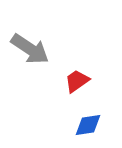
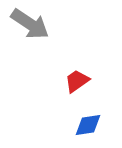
gray arrow: moved 25 px up
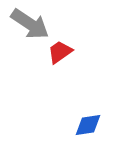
red trapezoid: moved 17 px left, 29 px up
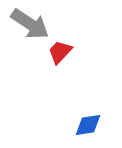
red trapezoid: rotated 12 degrees counterclockwise
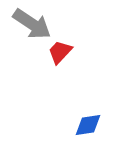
gray arrow: moved 2 px right
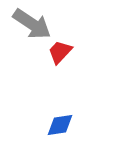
blue diamond: moved 28 px left
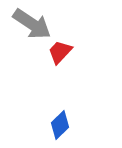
blue diamond: rotated 36 degrees counterclockwise
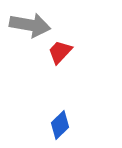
gray arrow: moved 2 px left, 1 px down; rotated 24 degrees counterclockwise
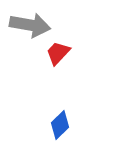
red trapezoid: moved 2 px left, 1 px down
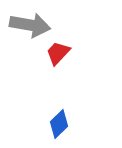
blue diamond: moved 1 px left, 1 px up
